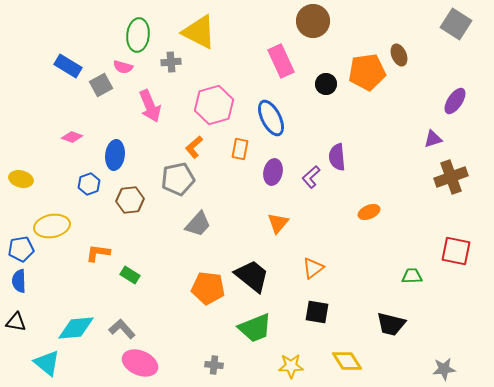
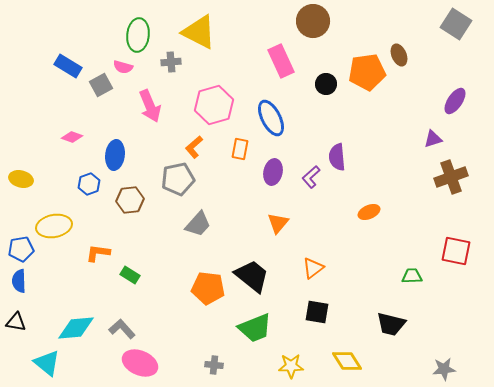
yellow ellipse at (52, 226): moved 2 px right
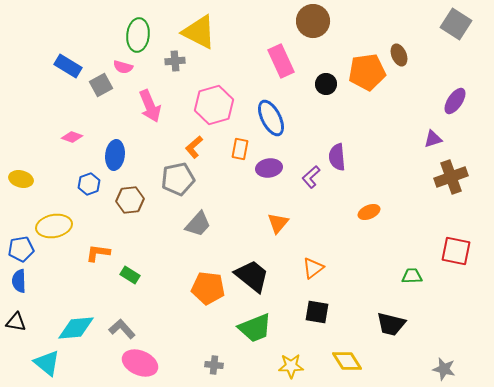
gray cross at (171, 62): moved 4 px right, 1 px up
purple ellipse at (273, 172): moved 4 px left, 4 px up; rotated 70 degrees clockwise
gray star at (444, 369): rotated 20 degrees clockwise
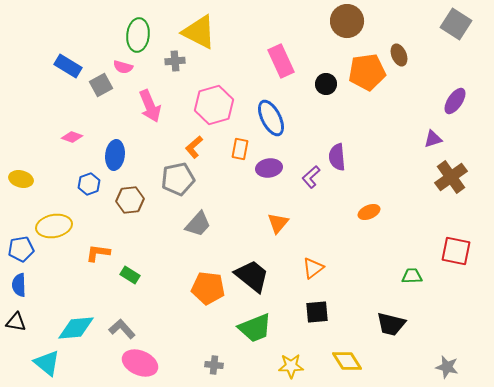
brown circle at (313, 21): moved 34 px right
brown cross at (451, 177): rotated 16 degrees counterclockwise
blue semicircle at (19, 281): moved 4 px down
black square at (317, 312): rotated 15 degrees counterclockwise
gray star at (444, 369): moved 3 px right, 2 px up
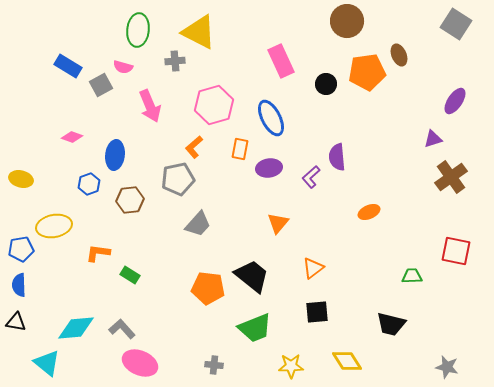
green ellipse at (138, 35): moved 5 px up
